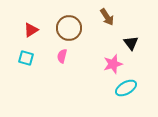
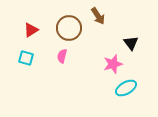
brown arrow: moved 9 px left, 1 px up
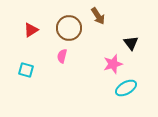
cyan square: moved 12 px down
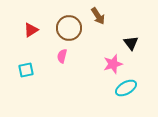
cyan square: rotated 28 degrees counterclockwise
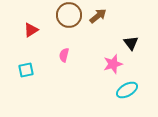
brown arrow: rotated 96 degrees counterclockwise
brown circle: moved 13 px up
pink semicircle: moved 2 px right, 1 px up
cyan ellipse: moved 1 px right, 2 px down
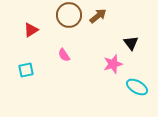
pink semicircle: rotated 48 degrees counterclockwise
cyan ellipse: moved 10 px right, 3 px up; rotated 60 degrees clockwise
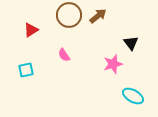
cyan ellipse: moved 4 px left, 9 px down
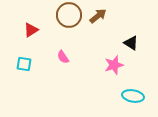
black triangle: rotated 21 degrees counterclockwise
pink semicircle: moved 1 px left, 2 px down
pink star: moved 1 px right, 1 px down
cyan square: moved 2 px left, 6 px up; rotated 21 degrees clockwise
cyan ellipse: rotated 20 degrees counterclockwise
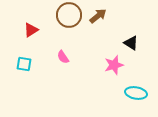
cyan ellipse: moved 3 px right, 3 px up
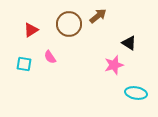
brown circle: moved 9 px down
black triangle: moved 2 px left
pink semicircle: moved 13 px left
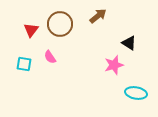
brown circle: moved 9 px left
red triangle: rotated 21 degrees counterclockwise
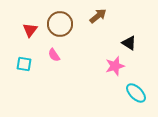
red triangle: moved 1 px left
pink semicircle: moved 4 px right, 2 px up
pink star: moved 1 px right, 1 px down
cyan ellipse: rotated 35 degrees clockwise
